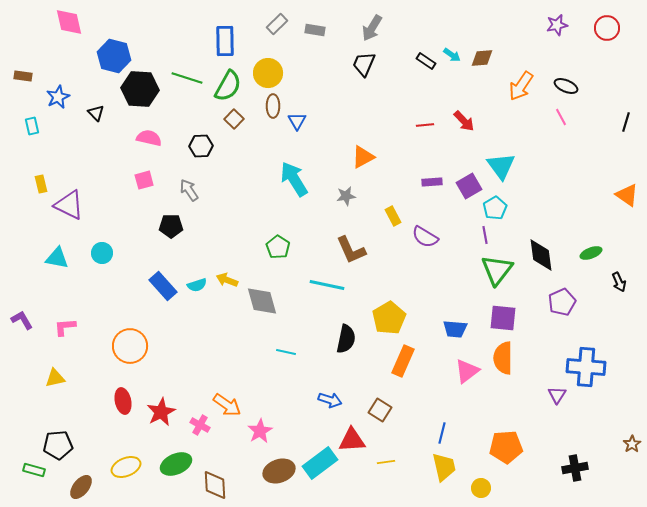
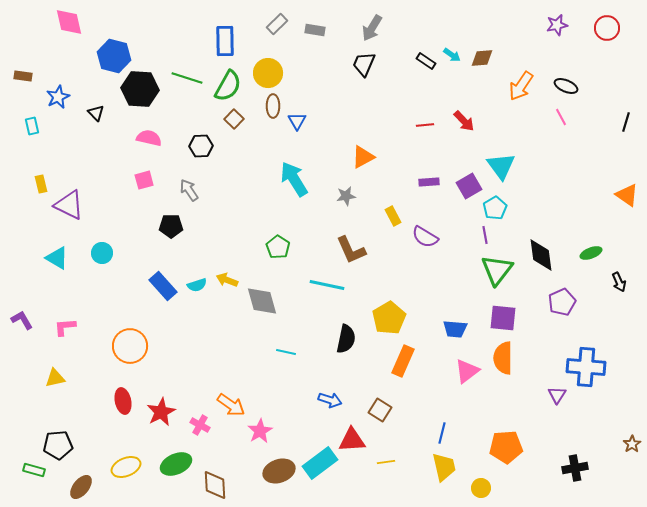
purple rectangle at (432, 182): moved 3 px left
cyan triangle at (57, 258): rotated 20 degrees clockwise
orange arrow at (227, 405): moved 4 px right
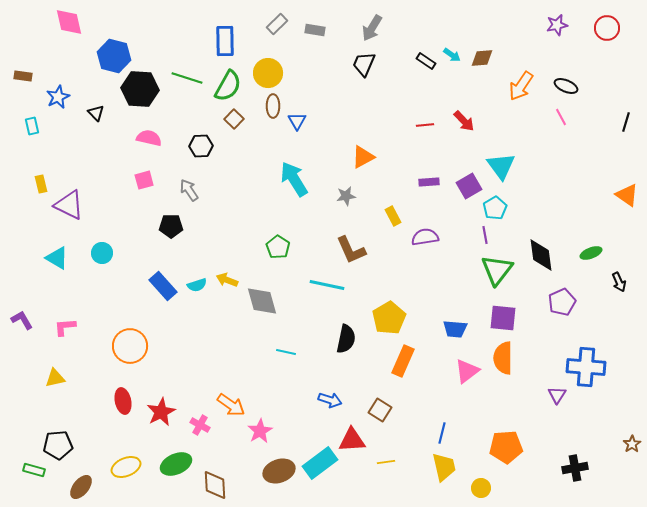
purple semicircle at (425, 237): rotated 140 degrees clockwise
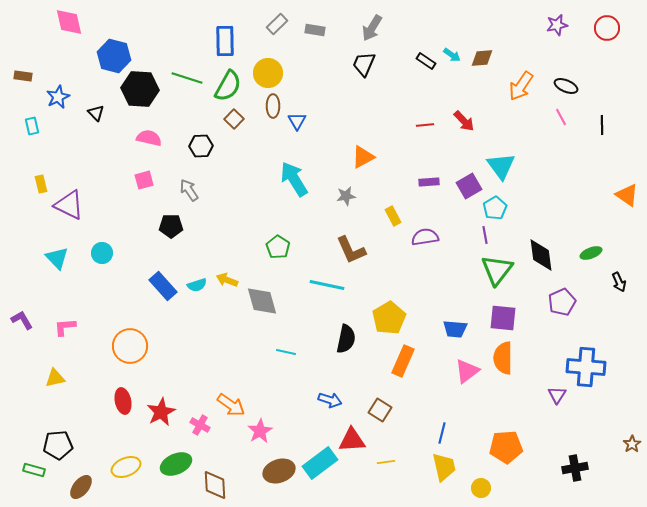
black line at (626, 122): moved 24 px left, 3 px down; rotated 18 degrees counterclockwise
cyan triangle at (57, 258): rotated 15 degrees clockwise
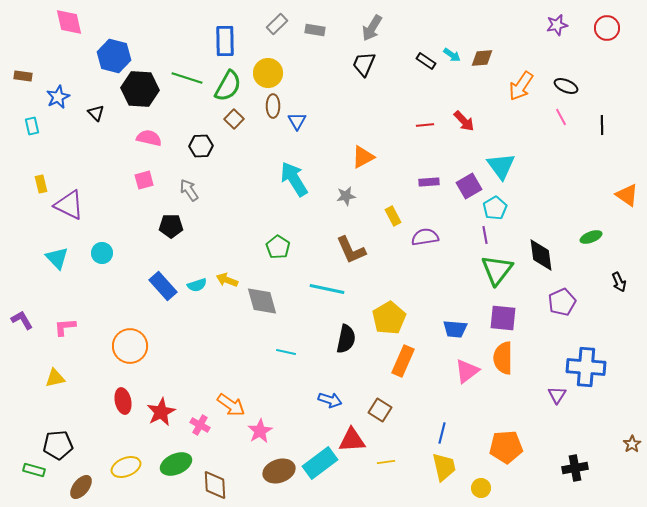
green ellipse at (591, 253): moved 16 px up
cyan line at (327, 285): moved 4 px down
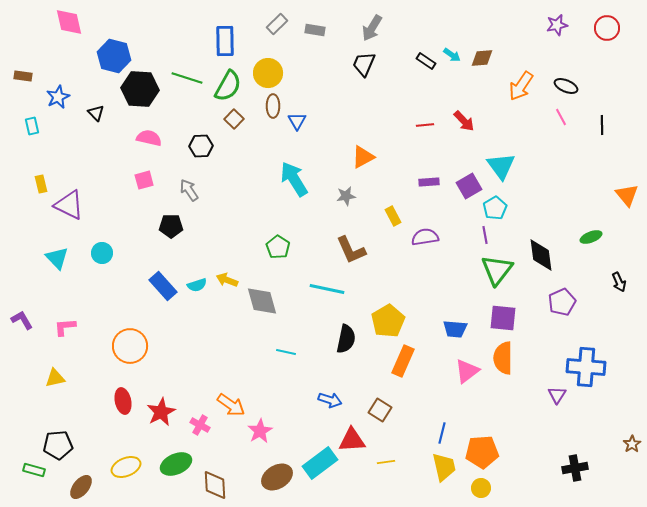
orange triangle at (627, 195): rotated 15 degrees clockwise
yellow pentagon at (389, 318): moved 1 px left, 3 px down
orange pentagon at (506, 447): moved 24 px left, 5 px down
brown ellipse at (279, 471): moved 2 px left, 6 px down; rotated 12 degrees counterclockwise
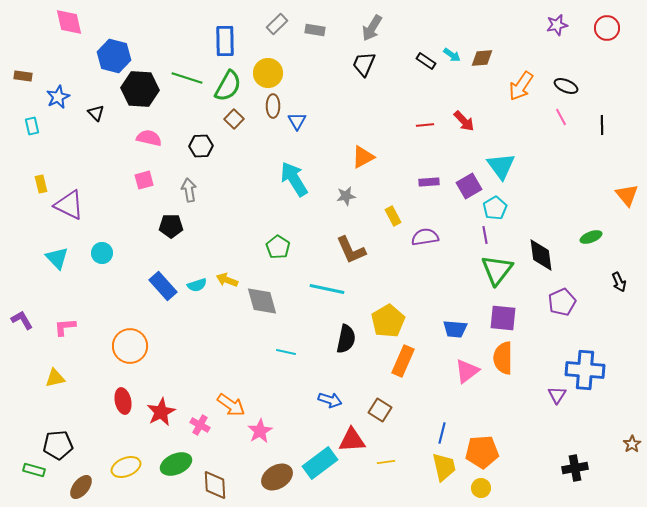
gray arrow at (189, 190): rotated 25 degrees clockwise
blue cross at (586, 367): moved 1 px left, 3 px down
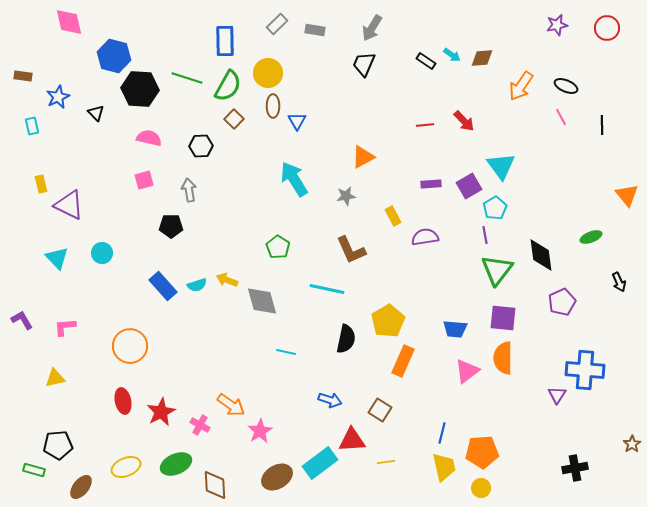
purple rectangle at (429, 182): moved 2 px right, 2 px down
